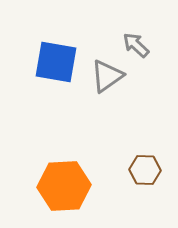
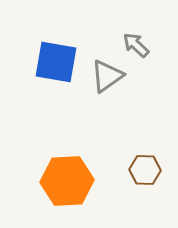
orange hexagon: moved 3 px right, 5 px up
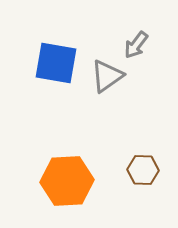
gray arrow: rotated 96 degrees counterclockwise
blue square: moved 1 px down
brown hexagon: moved 2 px left
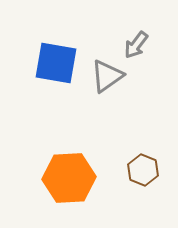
brown hexagon: rotated 20 degrees clockwise
orange hexagon: moved 2 px right, 3 px up
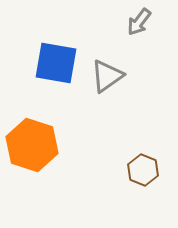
gray arrow: moved 3 px right, 23 px up
orange hexagon: moved 37 px left, 33 px up; rotated 21 degrees clockwise
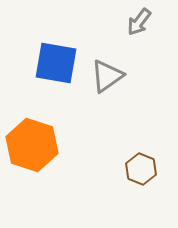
brown hexagon: moved 2 px left, 1 px up
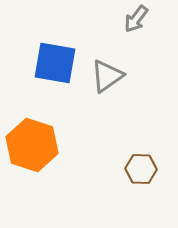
gray arrow: moved 3 px left, 3 px up
blue square: moved 1 px left
brown hexagon: rotated 20 degrees counterclockwise
